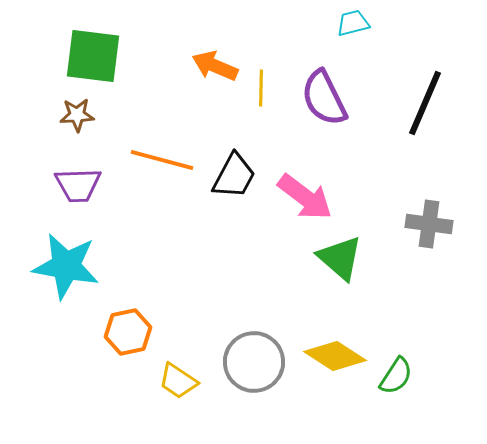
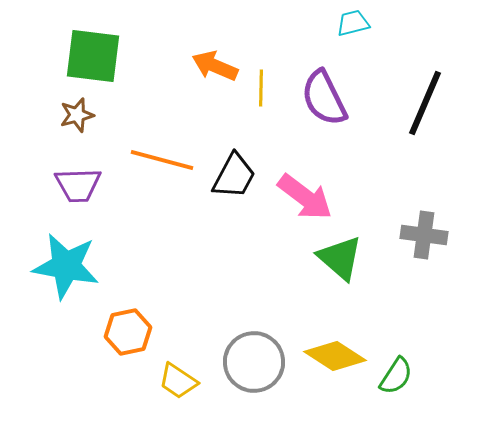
brown star: rotated 12 degrees counterclockwise
gray cross: moved 5 px left, 11 px down
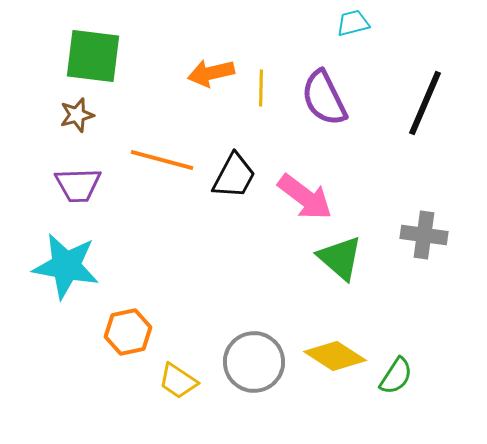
orange arrow: moved 4 px left, 7 px down; rotated 36 degrees counterclockwise
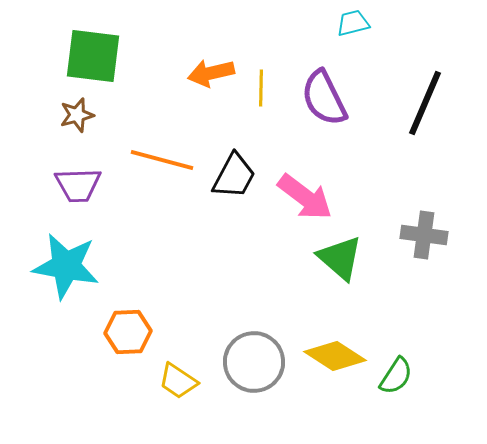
orange hexagon: rotated 9 degrees clockwise
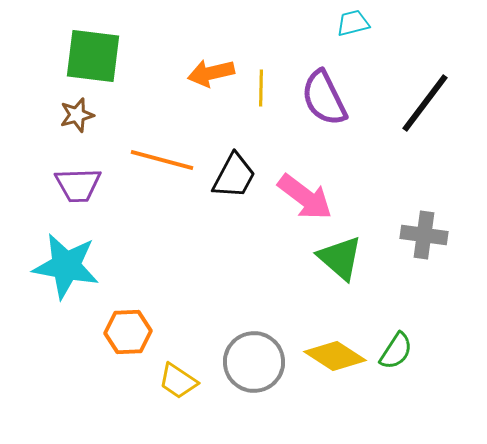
black line: rotated 14 degrees clockwise
green semicircle: moved 25 px up
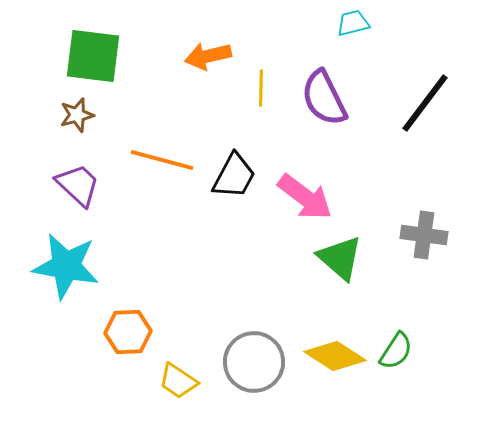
orange arrow: moved 3 px left, 17 px up
purple trapezoid: rotated 135 degrees counterclockwise
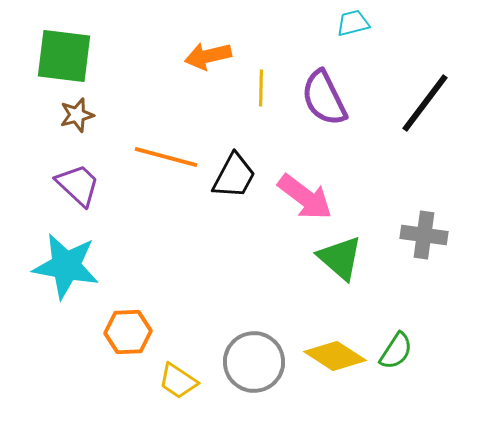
green square: moved 29 px left
orange line: moved 4 px right, 3 px up
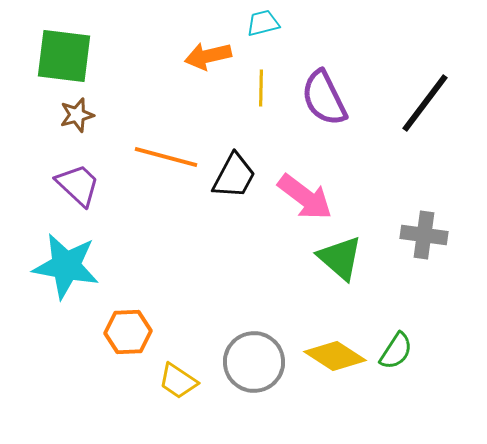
cyan trapezoid: moved 90 px left
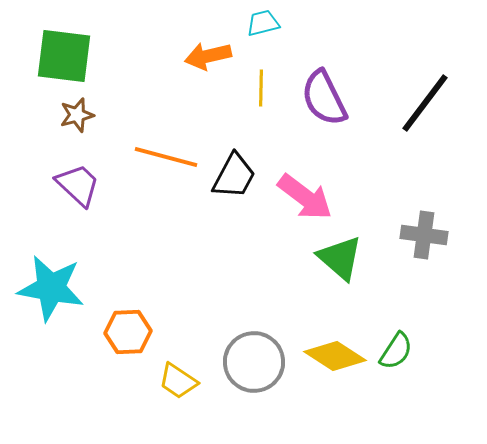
cyan star: moved 15 px left, 22 px down
